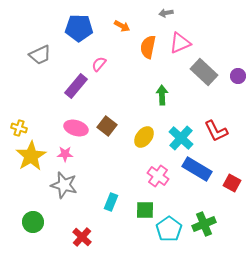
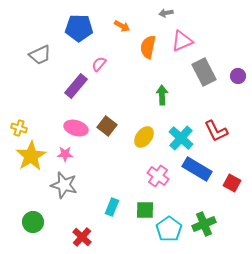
pink triangle: moved 2 px right, 2 px up
gray rectangle: rotated 20 degrees clockwise
cyan rectangle: moved 1 px right, 5 px down
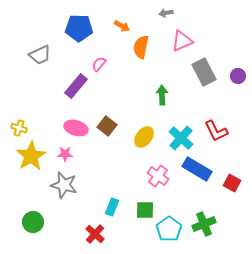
orange semicircle: moved 7 px left
red cross: moved 13 px right, 3 px up
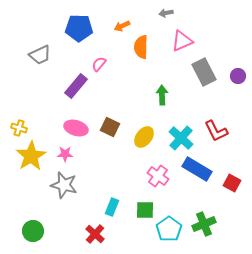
orange arrow: rotated 126 degrees clockwise
orange semicircle: rotated 10 degrees counterclockwise
brown square: moved 3 px right, 1 px down; rotated 12 degrees counterclockwise
green circle: moved 9 px down
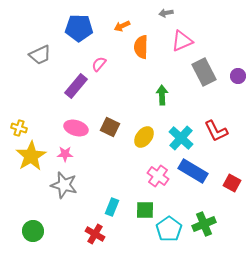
blue rectangle: moved 4 px left, 2 px down
red cross: rotated 12 degrees counterclockwise
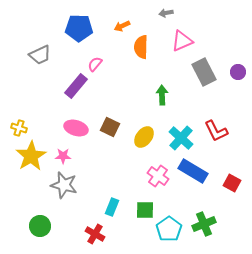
pink semicircle: moved 4 px left
purple circle: moved 4 px up
pink star: moved 2 px left, 2 px down
green circle: moved 7 px right, 5 px up
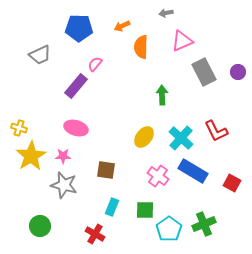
brown square: moved 4 px left, 43 px down; rotated 18 degrees counterclockwise
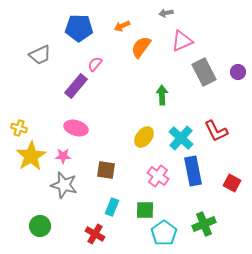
orange semicircle: rotated 35 degrees clockwise
blue rectangle: rotated 48 degrees clockwise
cyan pentagon: moved 5 px left, 4 px down
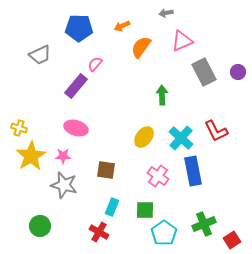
red square: moved 57 px down; rotated 30 degrees clockwise
red cross: moved 4 px right, 2 px up
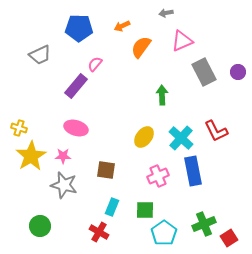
pink cross: rotated 30 degrees clockwise
red square: moved 3 px left, 2 px up
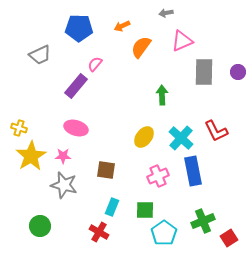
gray rectangle: rotated 28 degrees clockwise
green cross: moved 1 px left, 3 px up
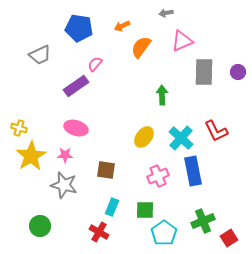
blue pentagon: rotated 8 degrees clockwise
purple rectangle: rotated 15 degrees clockwise
pink star: moved 2 px right, 1 px up
